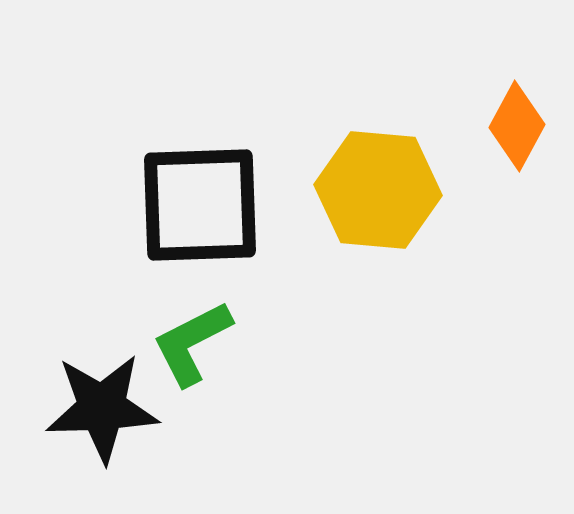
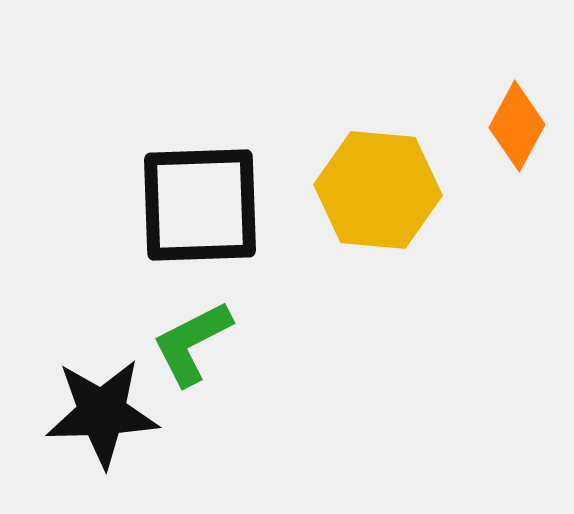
black star: moved 5 px down
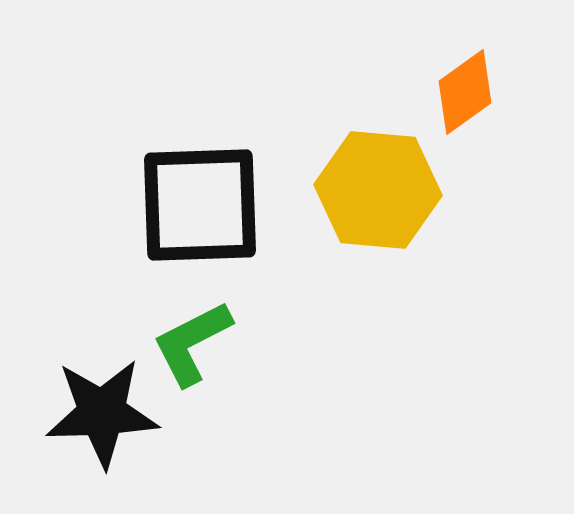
orange diamond: moved 52 px left, 34 px up; rotated 26 degrees clockwise
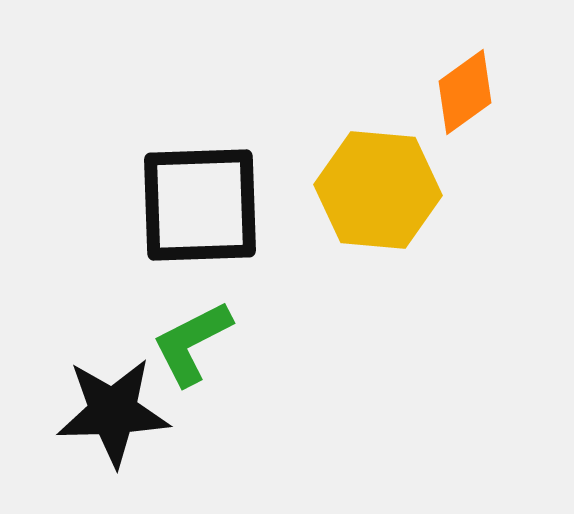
black star: moved 11 px right, 1 px up
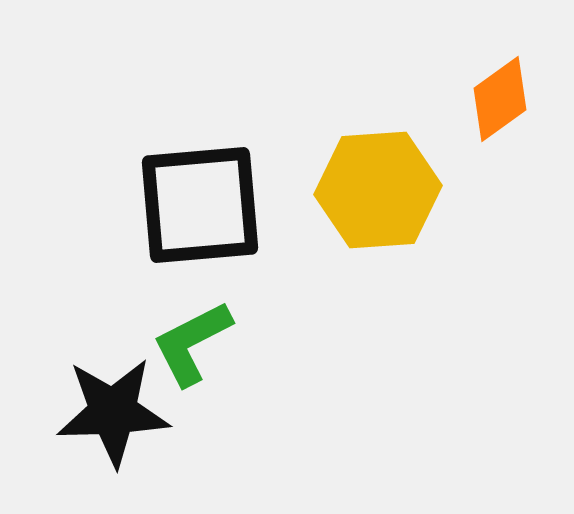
orange diamond: moved 35 px right, 7 px down
yellow hexagon: rotated 9 degrees counterclockwise
black square: rotated 3 degrees counterclockwise
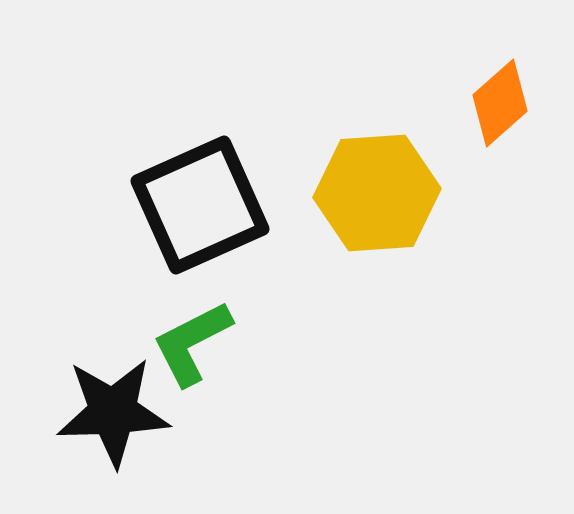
orange diamond: moved 4 px down; rotated 6 degrees counterclockwise
yellow hexagon: moved 1 px left, 3 px down
black square: rotated 19 degrees counterclockwise
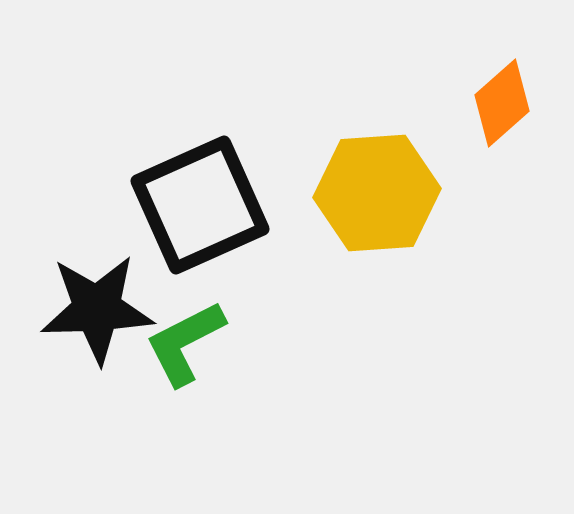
orange diamond: moved 2 px right
green L-shape: moved 7 px left
black star: moved 16 px left, 103 px up
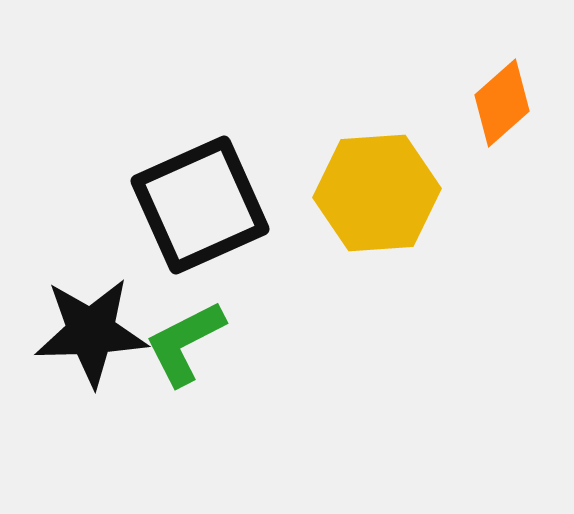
black star: moved 6 px left, 23 px down
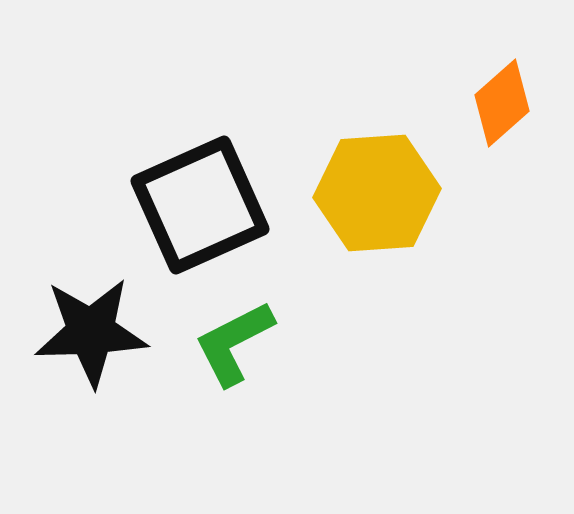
green L-shape: moved 49 px right
